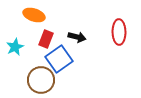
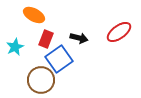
orange ellipse: rotated 10 degrees clockwise
red ellipse: rotated 55 degrees clockwise
black arrow: moved 2 px right, 1 px down
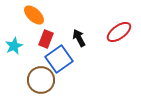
orange ellipse: rotated 15 degrees clockwise
black arrow: rotated 132 degrees counterclockwise
cyan star: moved 1 px left, 1 px up
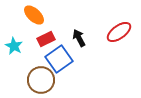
red rectangle: rotated 42 degrees clockwise
cyan star: rotated 18 degrees counterclockwise
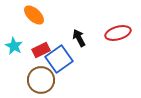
red ellipse: moved 1 px left, 1 px down; rotated 20 degrees clockwise
red rectangle: moved 5 px left, 11 px down
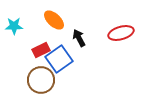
orange ellipse: moved 20 px right, 5 px down
red ellipse: moved 3 px right
cyan star: moved 20 px up; rotated 30 degrees counterclockwise
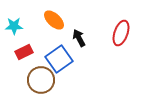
red ellipse: rotated 55 degrees counterclockwise
red rectangle: moved 17 px left, 2 px down
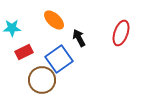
cyan star: moved 2 px left, 2 px down
brown circle: moved 1 px right
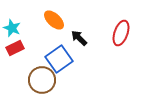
cyan star: rotated 24 degrees clockwise
black arrow: rotated 18 degrees counterclockwise
red rectangle: moved 9 px left, 4 px up
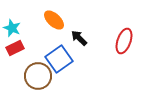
red ellipse: moved 3 px right, 8 px down
brown circle: moved 4 px left, 4 px up
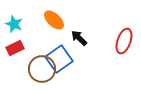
cyan star: moved 2 px right, 4 px up
brown circle: moved 4 px right, 7 px up
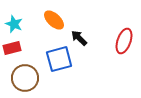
red rectangle: moved 3 px left; rotated 12 degrees clockwise
blue square: rotated 20 degrees clockwise
brown circle: moved 17 px left, 9 px down
